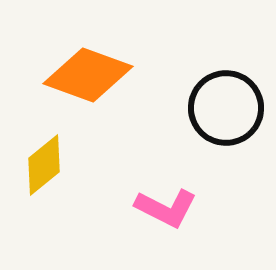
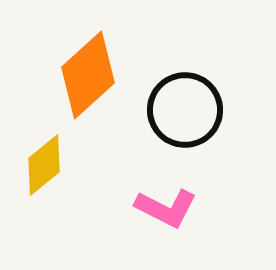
orange diamond: rotated 62 degrees counterclockwise
black circle: moved 41 px left, 2 px down
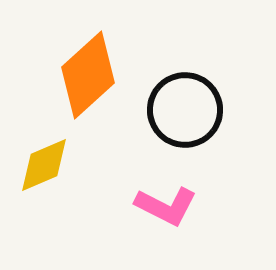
yellow diamond: rotated 16 degrees clockwise
pink L-shape: moved 2 px up
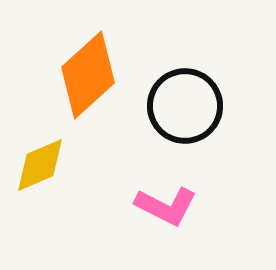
black circle: moved 4 px up
yellow diamond: moved 4 px left
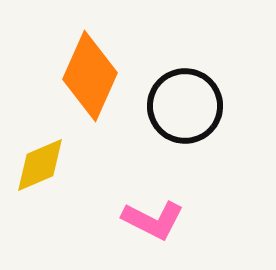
orange diamond: moved 2 px right, 1 px down; rotated 24 degrees counterclockwise
pink L-shape: moved 13 px left, 14 px down
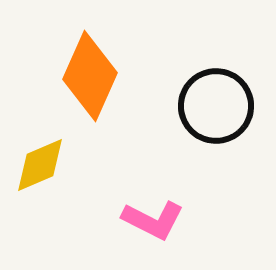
black circle: moved 31 px right
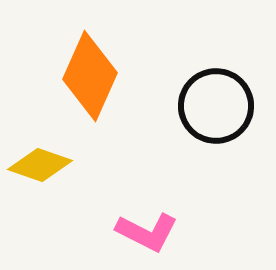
yellow diamond: rotated 42 degrees clockwise
pink L-shape: moved 6 px left, 12 px down
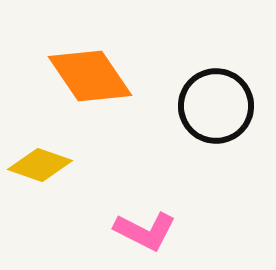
orange diamond: rotated 58 degrees counterclockwise
pink L-shape: moved 2 px left, 1 px up
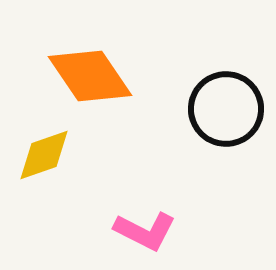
black circle: moved 10 px right, 3 px down
yellow diamond: moved 4 px right, 10 px up; rotated 38 degrees counterclockwise
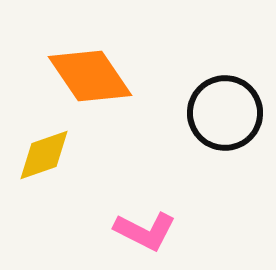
black circle: moved 1 px left, 4 px down
